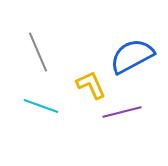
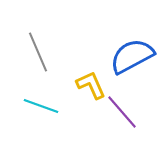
purple line: rotated 63 degrees clockwise
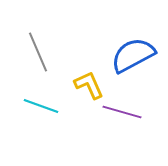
blue semicircle: moved 1 px right, 1 px up
yellow L-shape: moved 2 px left
purple line: rotated 33 degrees counterclockwise
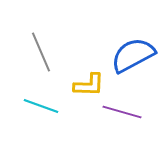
gray line: moved 3 px right
yellow L-shape: rotated 116 degrees clockwise
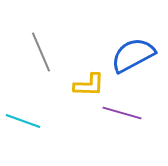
cyan line: moved 18 px left, 15 px down
purple line: moved 1 px down
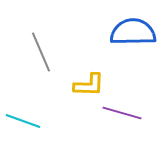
blue semicircle: moved 23 px up; rotated 27 degrees clockwise
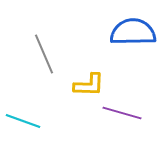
gray line: moved 3 px right, 2 px down
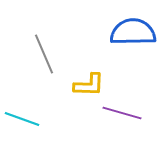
cyan line: moved 1 px left, 2 px up
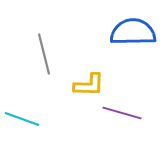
gray line: rotated 9 degrees clockwise
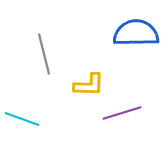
blue semicircle: moved 3 px right, 1 px down
purple line: rotated 33 degrees counterclockwise
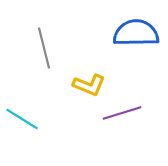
gray line: moved 6 px up
yellow L-shape: rotated 20 degrees clockwise
cyan line: rotated 12 degrees clockwise
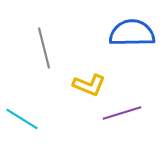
blue semicircle: moved 4 px left
